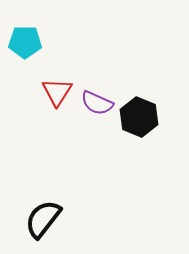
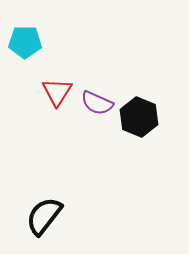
black semicircle: moved 1 px right, 3 px up
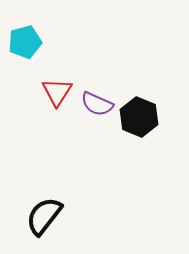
cyan pentagon: rotated 16 degrees counterclockwise
purple semicircle: moved 1 px down
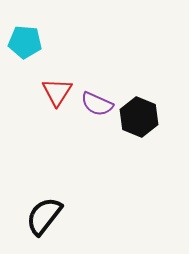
cyan pentagon: rotated 20 degrees clockwise
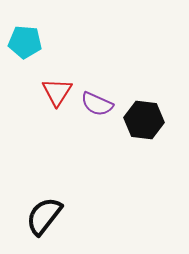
black hexagon: moved 5 px right, 3 px down; rotated 15 degrees counterclockwise
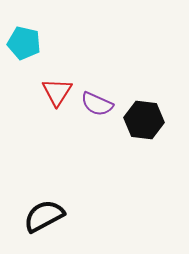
cyan pentagon: moved 1 px left, 1 px down; rotated 8 degrees clockwise
black semicircle: rotated 24 degrees clockwise
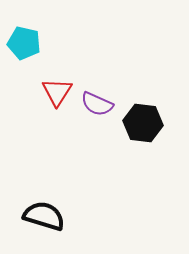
black hexagon: moved 1 px left, 3 px down
black semicircle: rotated 45 degrees clockwise
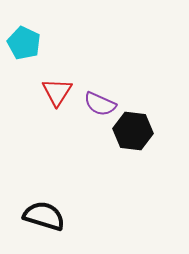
cyan pentagon: rotated 12 degrees clockwise
purple semicircle: moved 3 px right
black hexagon: moved 10 px left, 8 px down
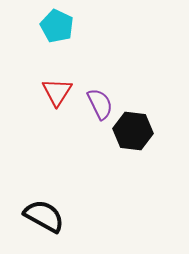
cyan pentagon: moved 33 px right, 17 px up
purple semicircle: rotated 140 degrees counterclockwise
black semicircle: rotated 12 degrees clockwise
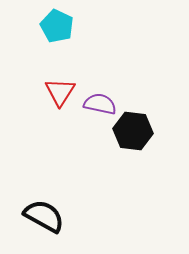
red triangle: moved 3 px right
purple semicircle: rotated 52 degrees counterclockwise
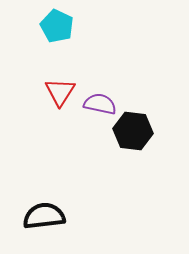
black semicircle: rotated 36 degrees counterclockwise
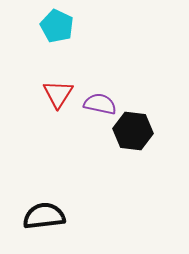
red triangle: moved 2 px left, 2 px down
